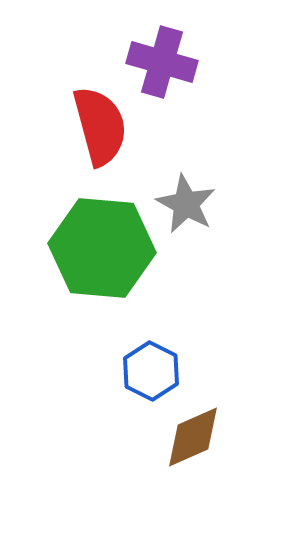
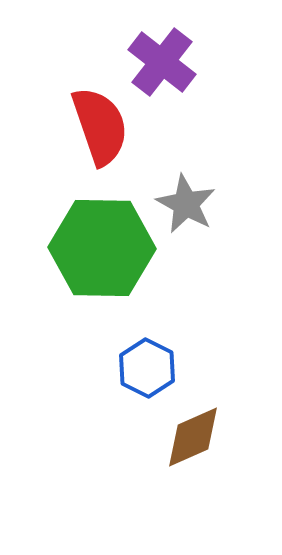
purple cross: rotated 22 degrees clockwise
red semicircle: rotated 4 degrees counterclockwise
green hexagon: rotated 4 degrees counterclockwise
blue hexagon: moved 4 px left, 3 px up
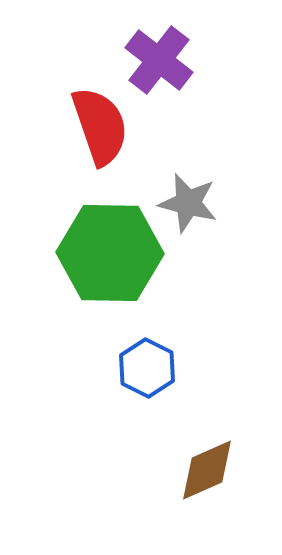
purple cross: moved 3 px left, 2 px up
gray star: moved 2 px right, 1 px up; rotated 14 degrees counterclockwise
green hexagon: moved 8 px right, 5 px down
brown diamond: moved 14 px right, 33 px down
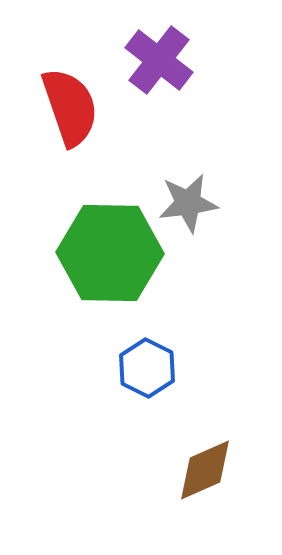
red semicircle: moved 30 px left, 19 px up
gray star: rotated 22 degrees counterclockwise
brown diamond: moved 2 px left
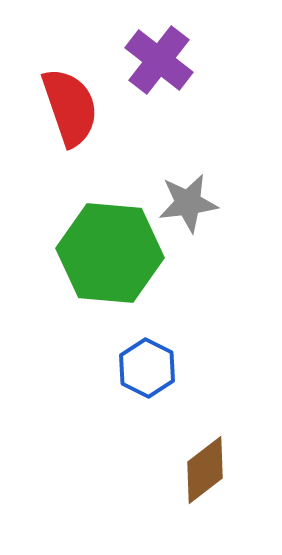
green hexagon: rotated 4 degrees clockwise
brown diamond: rotated 14 degrees counterclockwise
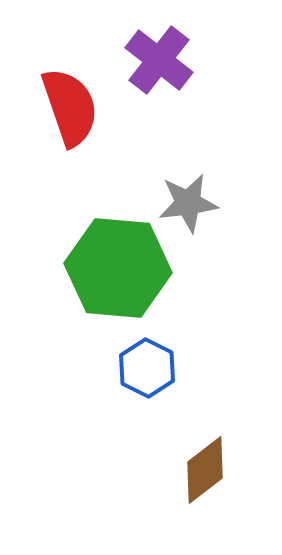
green hexagon: moved 8 px right, 15 px down
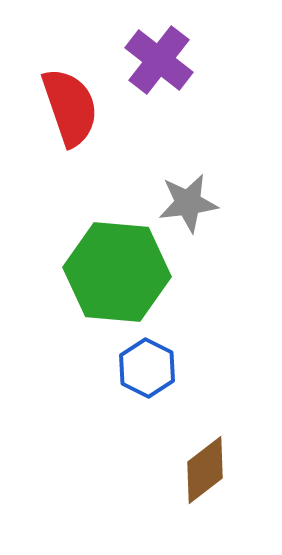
green hexagon: moved 1 px left, 4 px down
